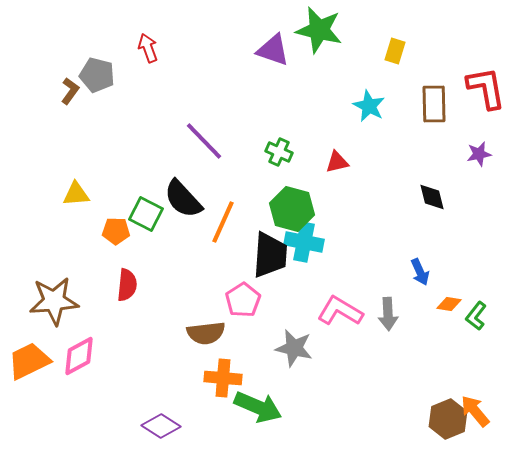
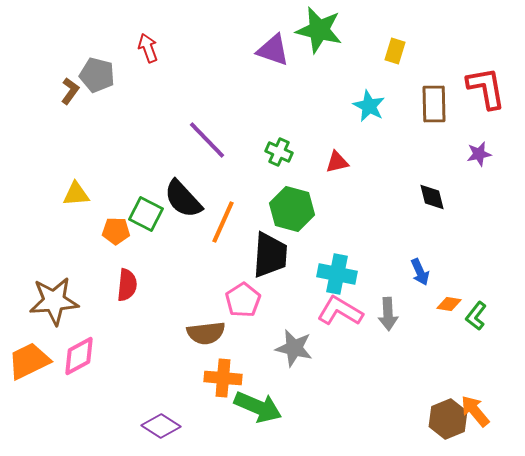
purple line: moved 3 px right, 1 px up
cyan cross: moved 33 px right, 32 px down
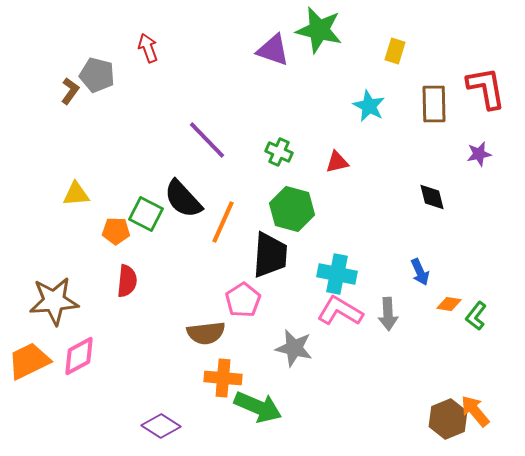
red semicircle: moved 4 px up
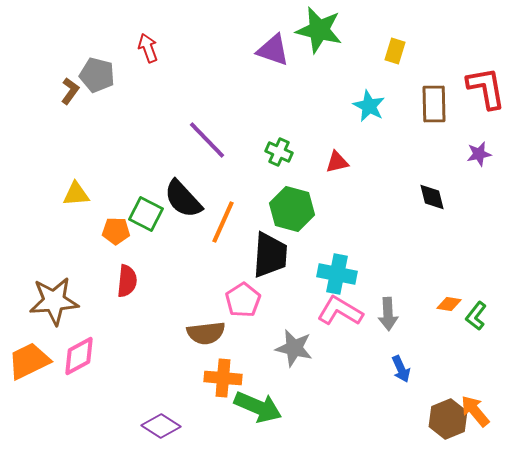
blue arrow: moved 19 px left, 97 px down
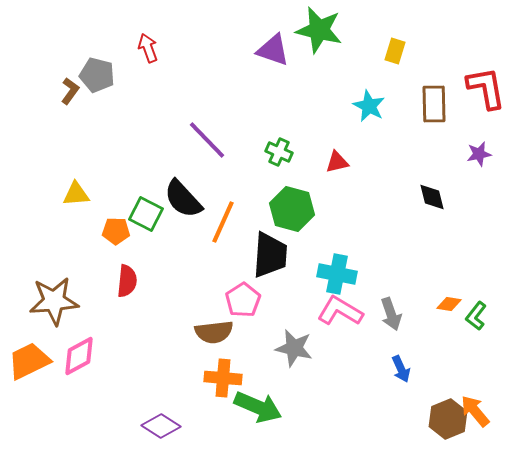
gray arrow: moved 3 px right; rotated 16 degrees counterclockwise
brown semicircle: moved 8 px right, 1 px up
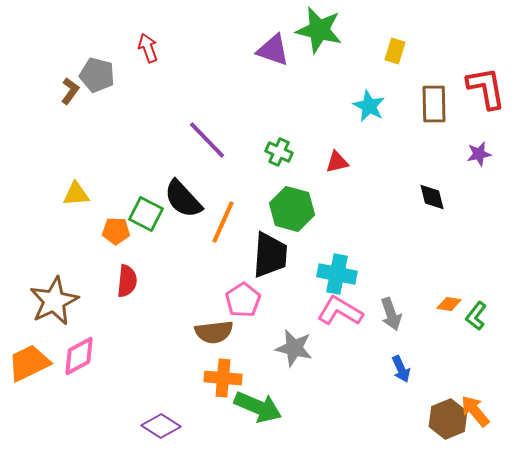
brown star: rotated 21 degrees counterclockwise
orange trapezoid: moved 2 px down
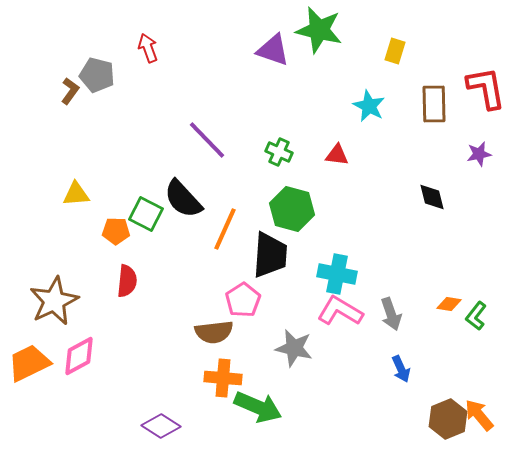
red triangle: moved 7 px up; rotated 20 degrees clockwise
orange line: moved 2 px right, 7 px down
orange arrow: moved 4 px right, 4 px down
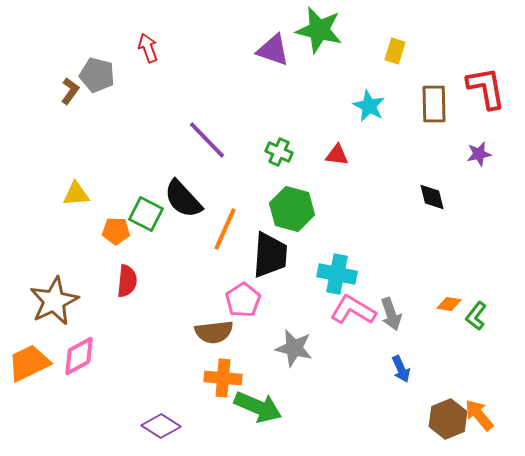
pink L-shape: moved 13 px right, 1 px up
